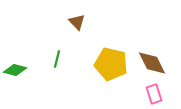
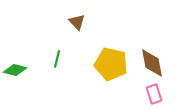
brown diamond: rotated 16 degrees clockwise
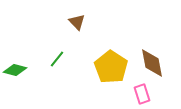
green line: rotated 24 degrees clockwise
yellow pentagon: moved 3 px down; rotated 20 degrees clockwise
pink rectangle: moved 12 px left
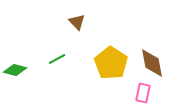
green line: rotated 24 degrees clockwise
yellow pentagon: moved 4 px up
pink rectangle: moved 1 px right, 1 px up; rotated 30 degrees clockwise
